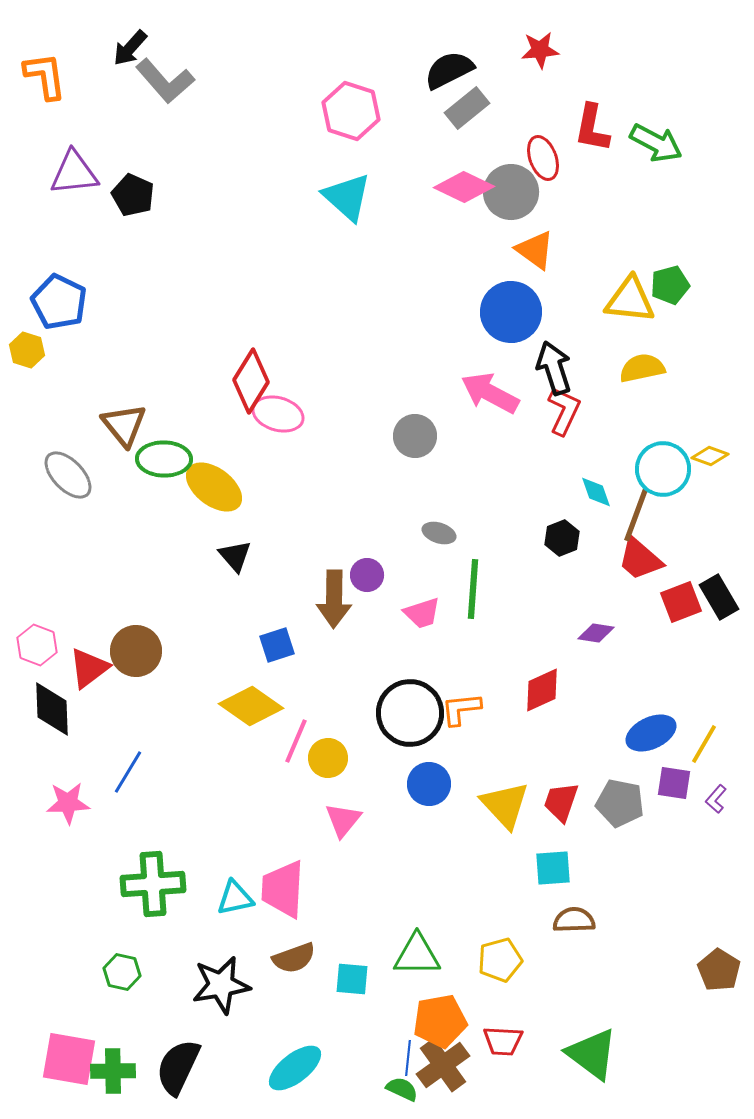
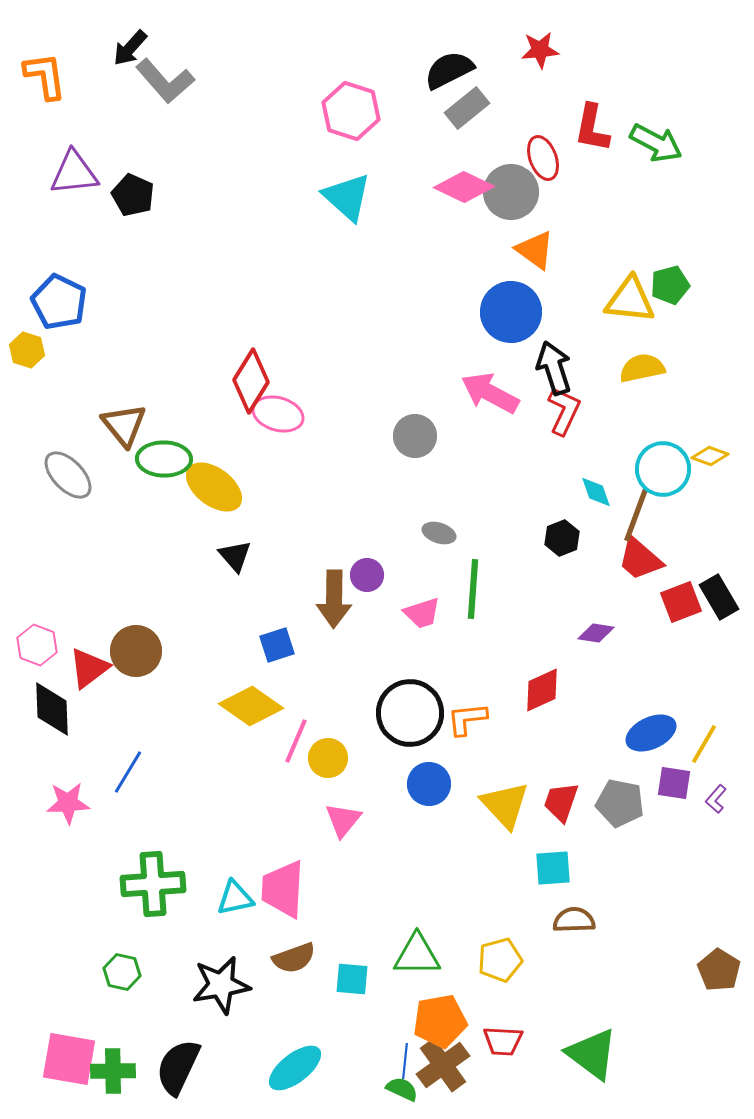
orange L-shape at (461, 709): moved 6 px right, 10 px down
blue line at (408, 1058): moved 3 px left, 3 px down
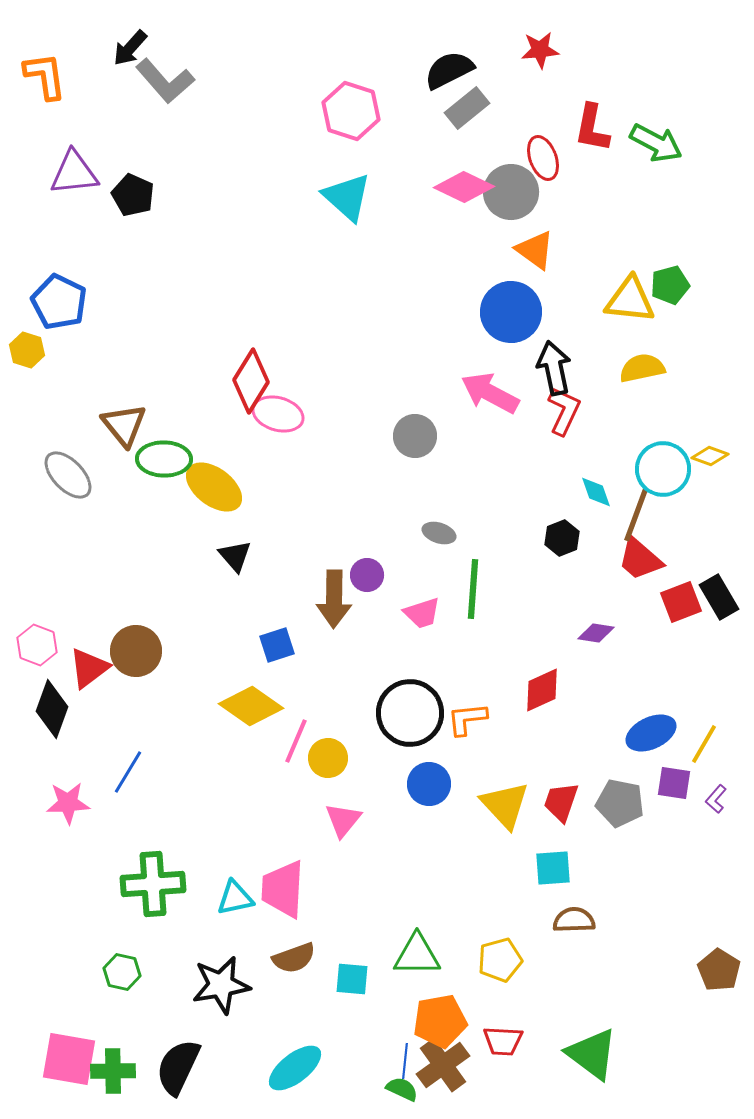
black arrow at (554, 368): rotated 6 degrees clockwise
black diamond at (52, 709): rotated 22 degrees clockwise
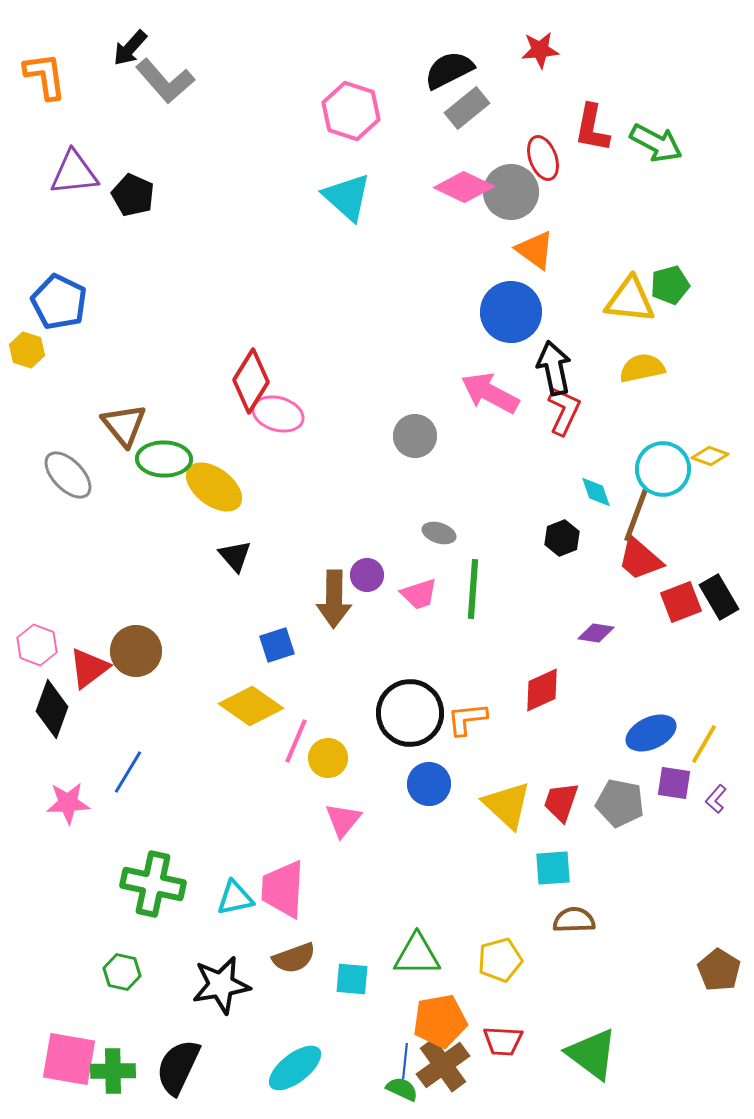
pink trapezoid at (422, 613): moved 3 px left, 19 px up
yellow triangle at (505, 805): moved 2 px right; rotated 4 degrees counterclockwise
green cross at (153, 884): rotated 16 degrees clockwise
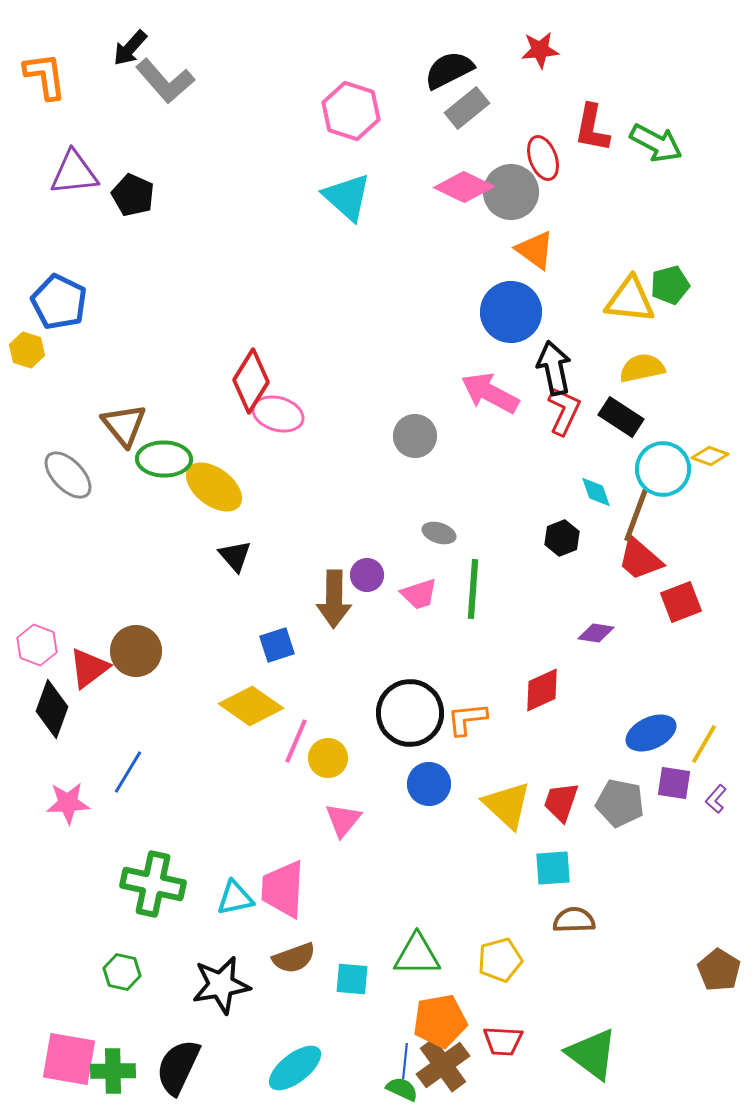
black rectangle at (719, 597): moved 98 px left, 180 px up; rotated 27 degrees counterclockwise
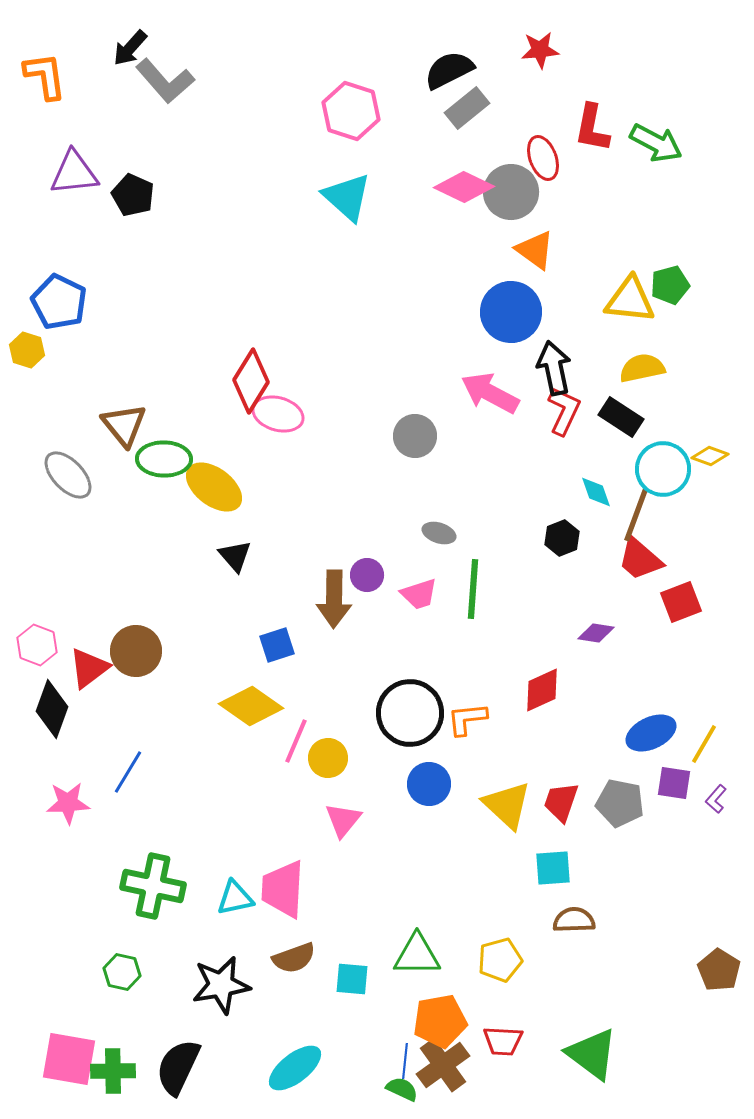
green cross at (153, 884): moved 2 px down
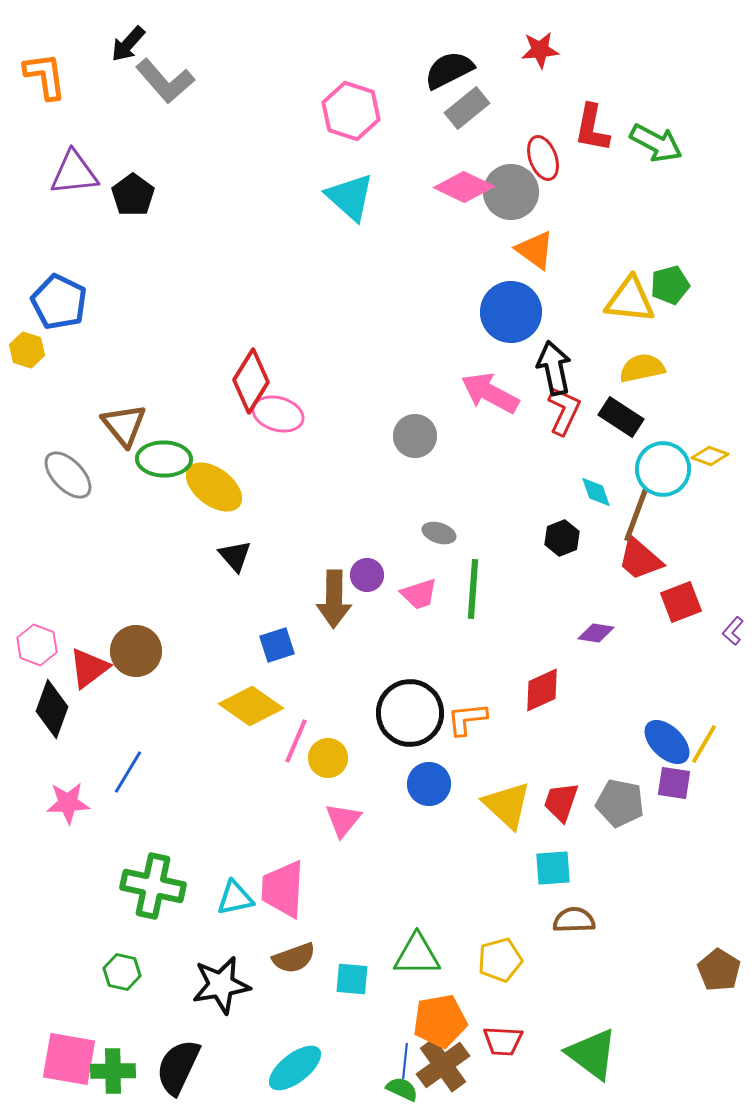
black arrow at (130, 48): moved 2 px left, 4 px up
black pentagon at (133, 195): rotated 12 degrees clockwise
cyan triangle at (347, 197): moved 3 px right
blue ellipse at (651, 733): moved 16 px right, 9 px down; rotated 69 degrees clockwise
purple L-shape at (716, 799): moved 17 px right, 168 px up
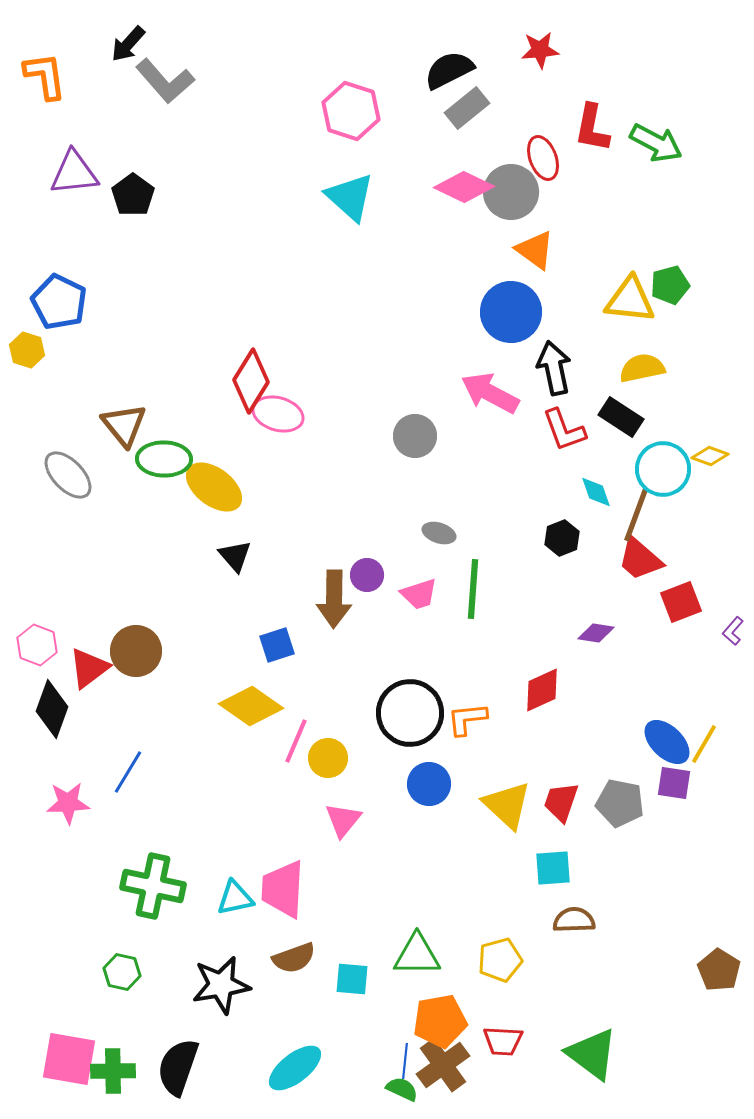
red L-shape at (564, 411): moved 19 px down; rotated 135 degrees clockwise
black semicircle at (178, 1067): rotated 6 degrees counterclockwise
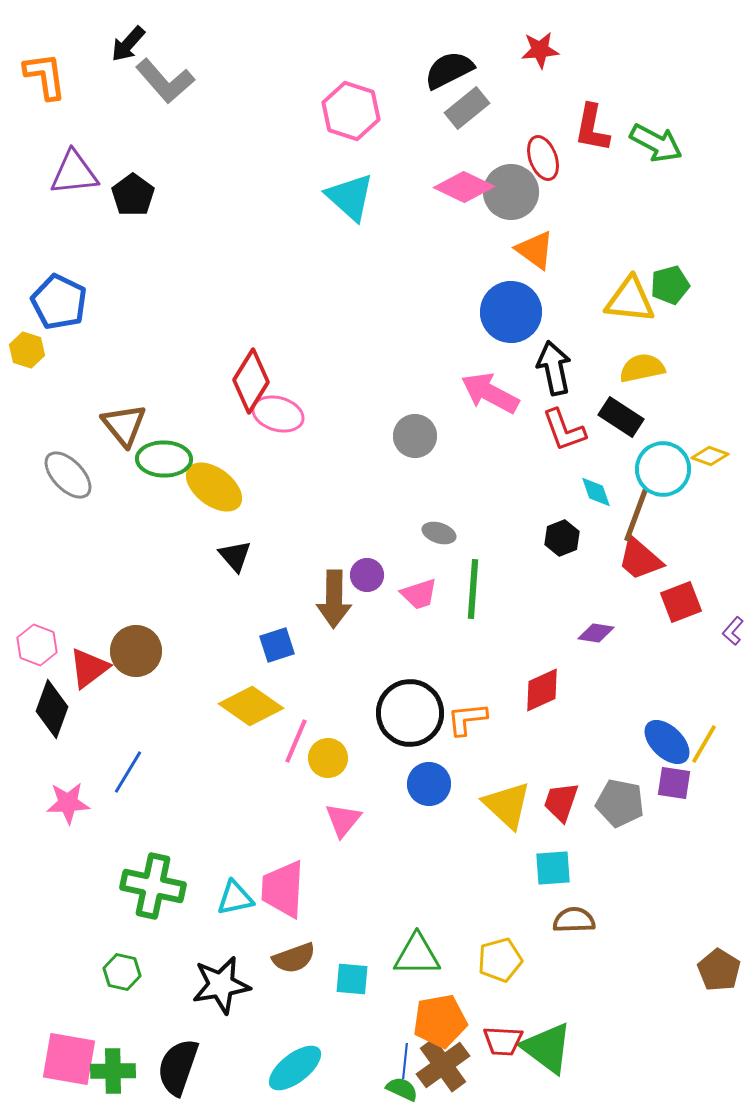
green triangle at (592, 1054): moved 45 px left, 6 px up
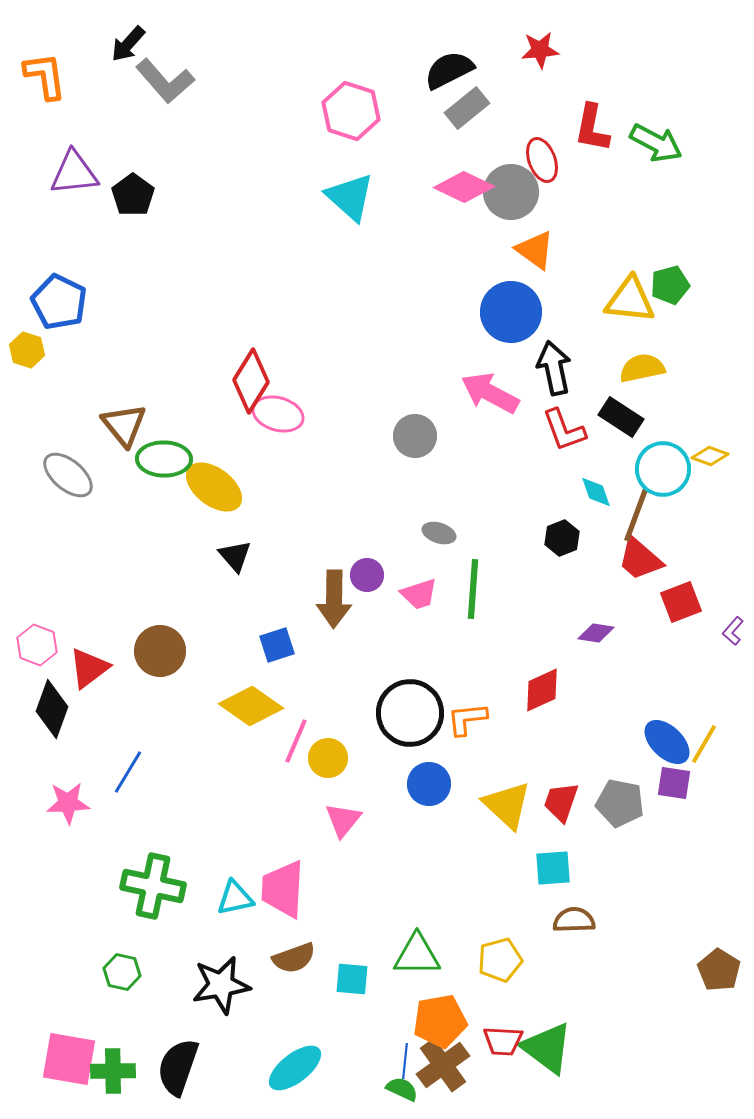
red ellipse at (543, 158): moved 1 px left, 2 px down
gray ellipse at (68, 475): rotated 6 degrees counterclockwise
brown circle at (136, 651): moved 24 px right
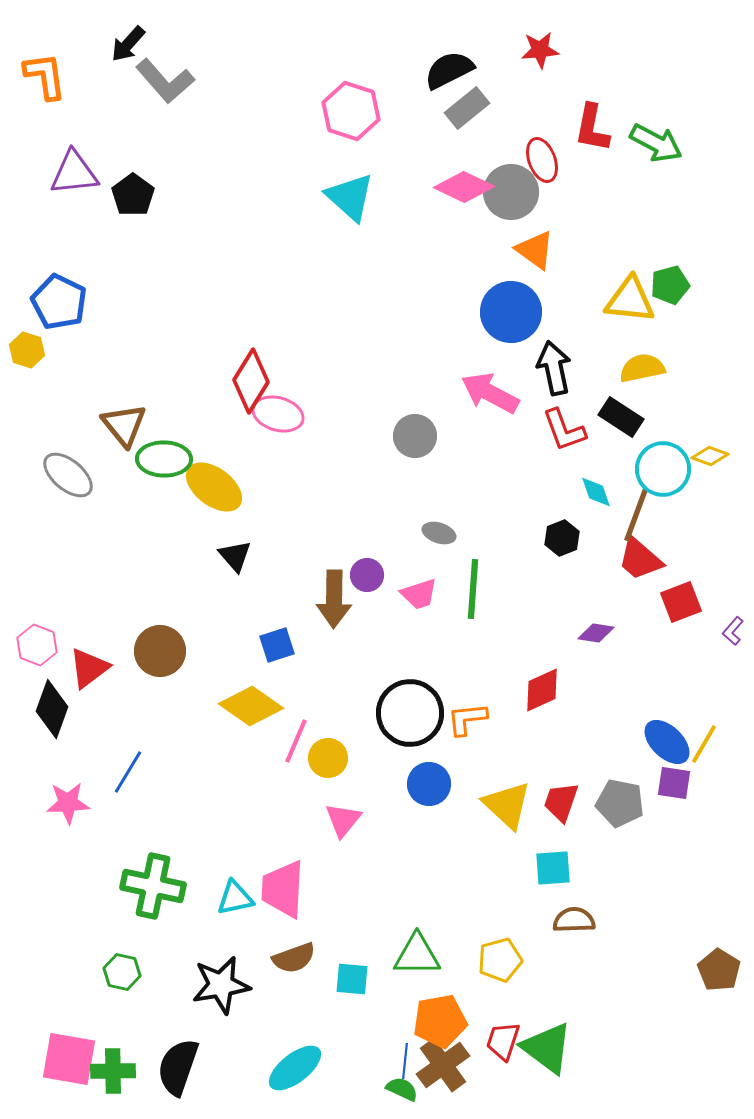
red trapezoid at (503, 1041): rotated 105 degrees clockwise
